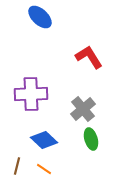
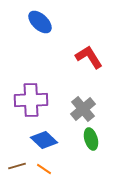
blue ellipse: moved 5 px down
purple cross: moved 6 px down
brown line: rotated 60 degrees clockwise
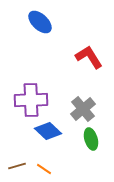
blue diamond: moved 4 px right, 9 px up
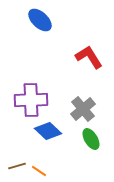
blue ellipse: moved 2 px up
green ellipse: rotated 15 degrees counterclockwise
orange line: moved 5 px left, 2 px down
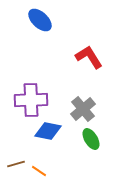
blue diamond: rotated 32 degrees counterclockwise
brown line: moved 1 px left, 2 px up
